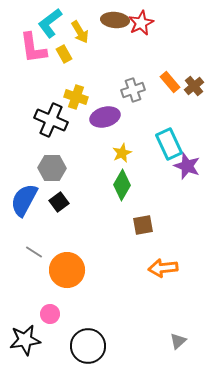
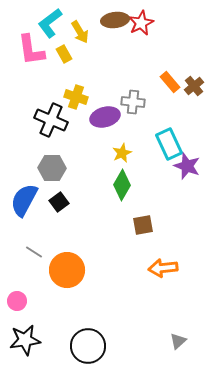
brown ellipse: rotated 12 degrees counterclockwise
pink L-shape: moved 2 px left, 2 px down
gray cross: moved 12 px down; rotated 25 degrees clockwise
pink circle: moved 33 px left, 13 px up
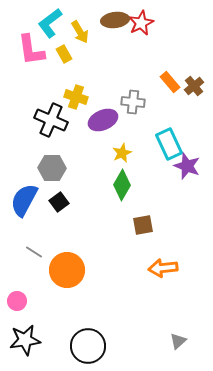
purple ellipse: moved 2 px left, 3 px down; rotated 8 degrees counterclockwise
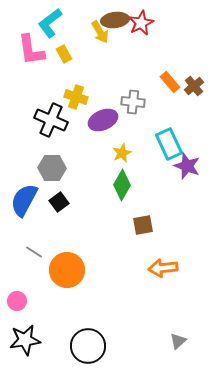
yellow arrow: moved 20 px right
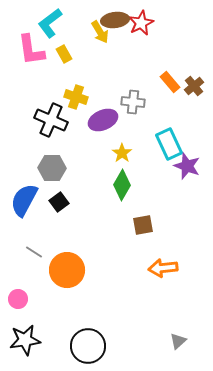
yellow star: rotated 12 degrees counterclockwise
pink circle: moved 1 px right, 2 px up
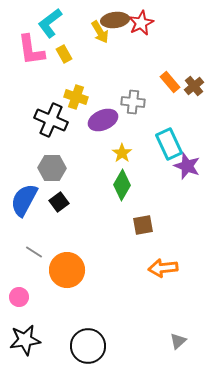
pink circle: moved 1 px right, 2 px up
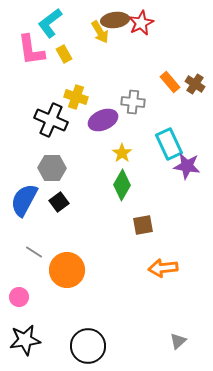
brown cross: moved 1 px right, 2 px up; rotated 18 degrees counterclockwise
purple star: rotated 12 degrees counterclockwise
